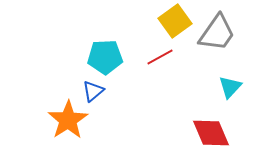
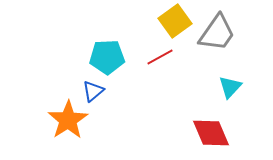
cyan pentagon: moved 2 px right
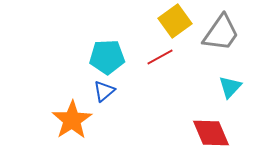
gray trapezoid: moved 4 px right
blue triangle: moved 11 px right
orange star: moved 4 px right
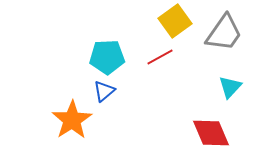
gray trapezoid: moved 3 px right
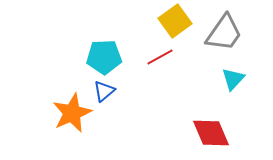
cyan pentagon: moved 3 px left
cyan triangle: moved 3 px right, 8 px up
orange star: moved 7 px up; rotated 9 degrees clockwise
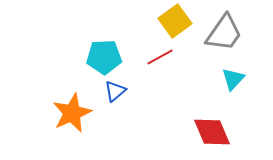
blue triangle: moved 11 px right
red diamond: moved 1 px right, 1 px up
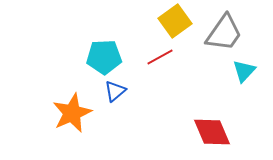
cyan triangle: moved 11 px right, 8 px up
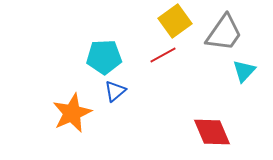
red line: moved 3 px right, 2 px up
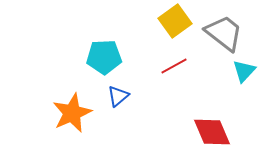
gray trapezoid: rotated 87 degrees counterclockwise
red line: moved 11 px right, 11 px down
blue triangle: moved 3 px right, 5 px down
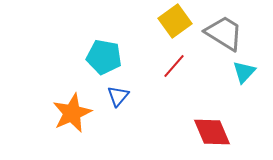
gray trapezoid: rotated 6 degrees counterclockwise
cyan pentagon: rotated 12 degrees clockwise
red line: rotated 20 degrees counterclockwise
cyan triangle: moved 1 px down
blue triangle: rotated 10 degrees counterclockwise
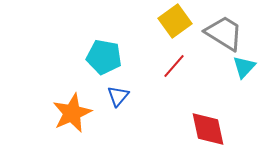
cyan triangle: moved 5 px up
red diamond: moved 4 px left, 3 px up; rotated 12 degrees clockwise
